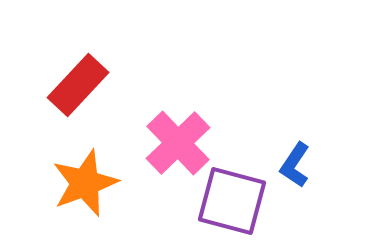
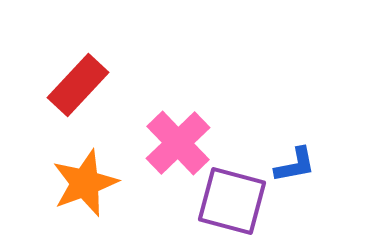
blue L-shape: rotated 135 degrees counterclockwise
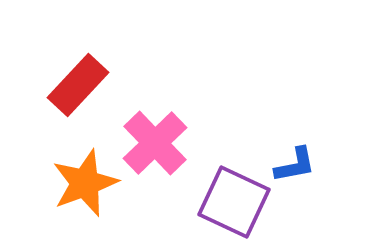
pink cross: moved 23 px left
purple square: moved 2 px right, 1 px down; rotated 10 degrees clockwise
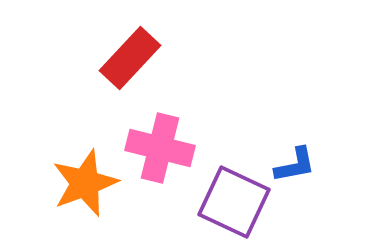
red rectangle: moved 52 px right, 27 px up
pink cross: moved 5 px right, 5 px down; rotated 32 degrees counterclockwise
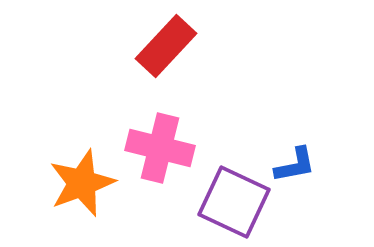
red rectangle: moved 36 px right, 12 px up
orange star: moved 3 px left
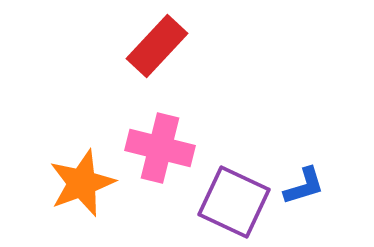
red rectangle: moved 9 px left
blue L-shape: moved 9 px right, 21 px down; rotated 6 degrees counterclockwise
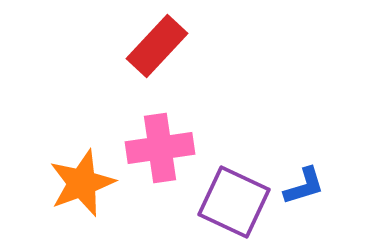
pink cross: rotated 22 degrees counterclockwise
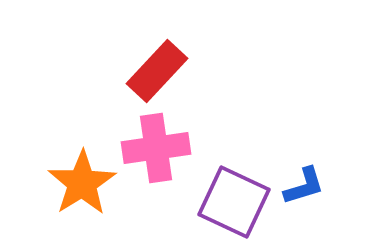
red rectangle: moved 25 px down
pink cross: moved 4 px left
orange star: rotated 12 degrees counterclockwise
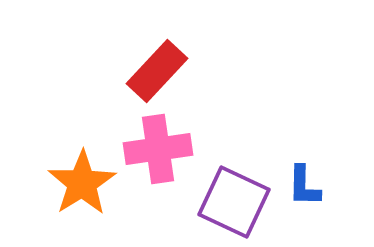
pink cross: moved 2 px right, 1 px down
blue L-shape: rotated 108 degrees clockwise
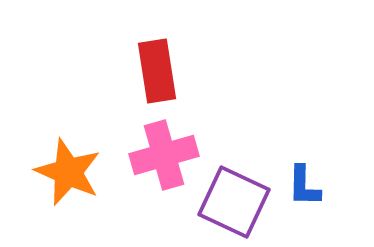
red rectangle: rotated 52 degrees counterclockwise
pink cross: moved 6 px right, 6 px down; rotated 8 degrees counterclockwise
orange star: moved 14 px left, 11 px up; rotated 16 degrees counterclockwise
